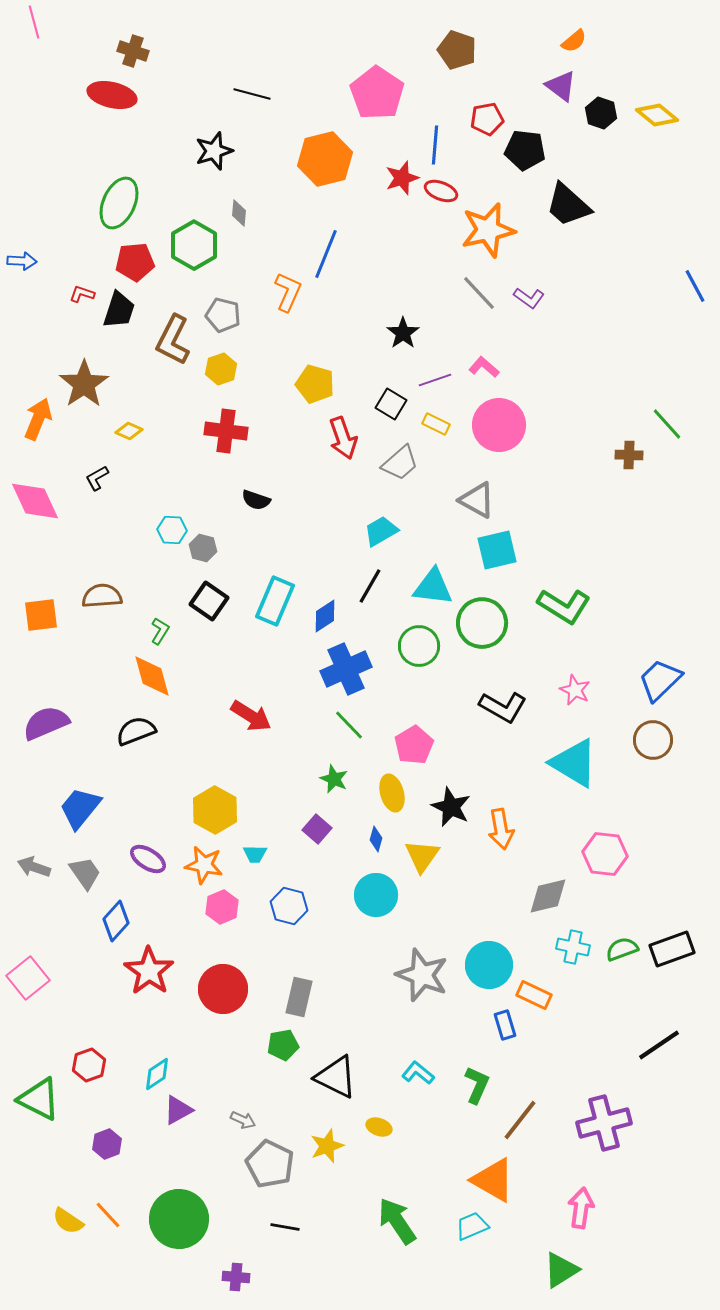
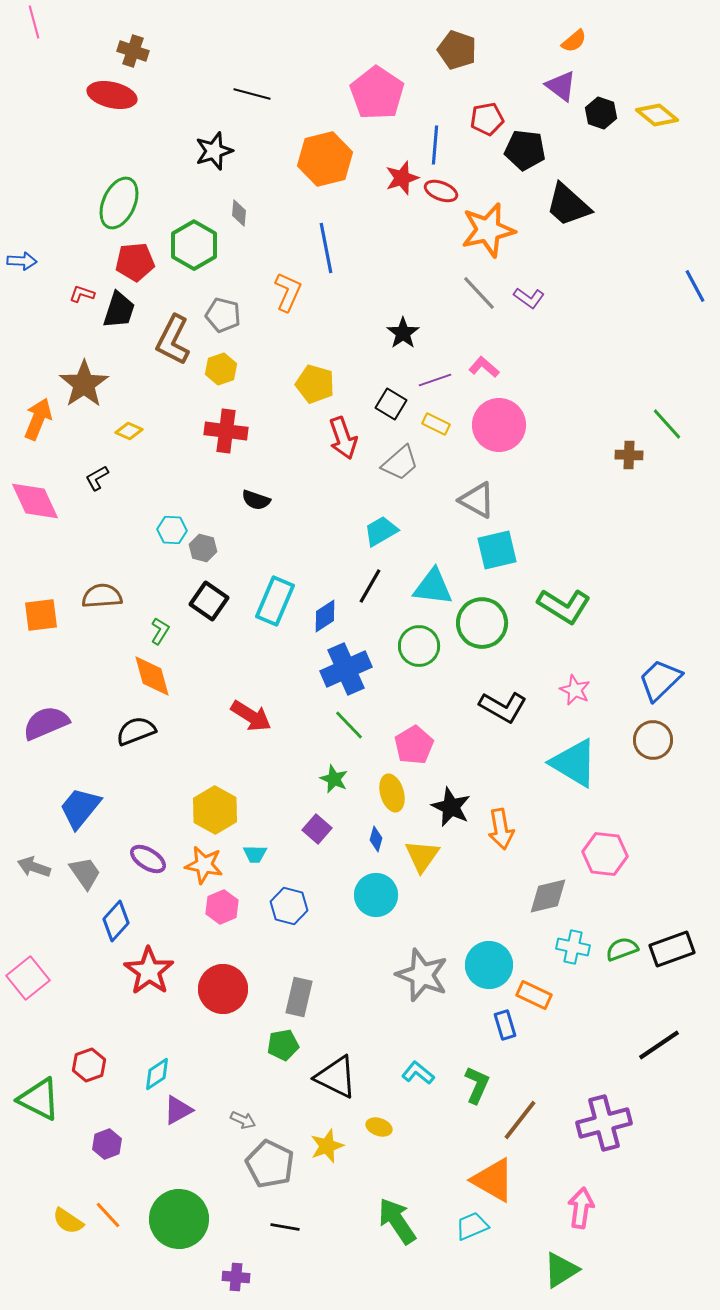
blue line at (326, 254): moved 6 px up; rotated 33 degrees counterclockwise
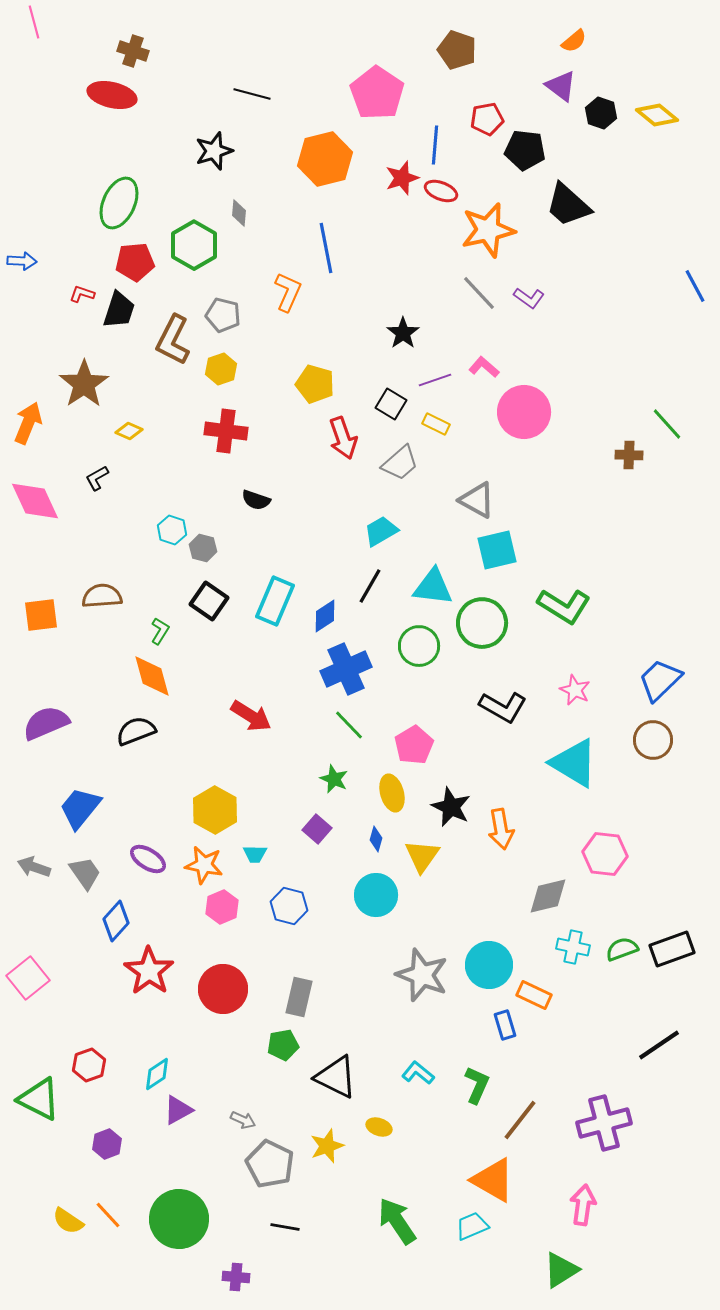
orange arrow at (38, 419): moved 10 px left, 4 px down
pink circle at (499, 425): moved 25 px right, 13 px up
cyan hexagon at (172, 530): rotated 16 degrees clockwise
pink arrow at (581, 1208): moved 2 px right, 3 px up
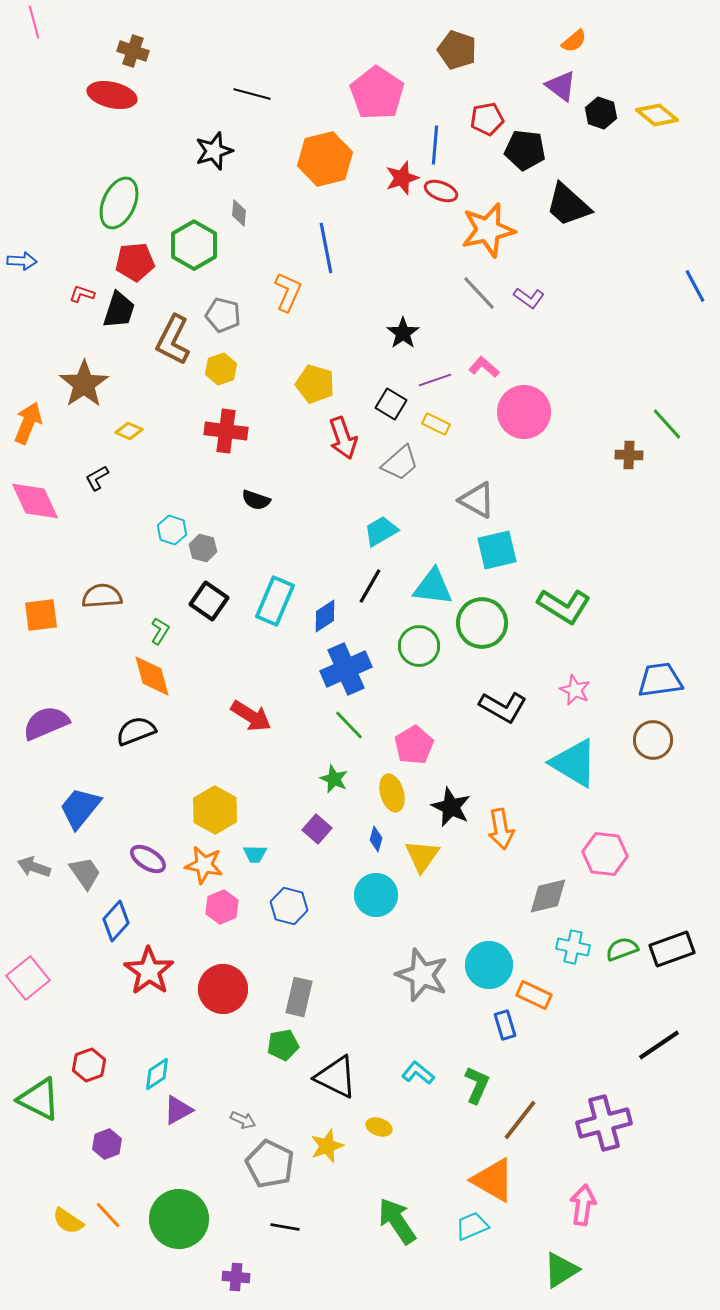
blue trapezoid at (660, 680): rotated 36 degrees clockwise
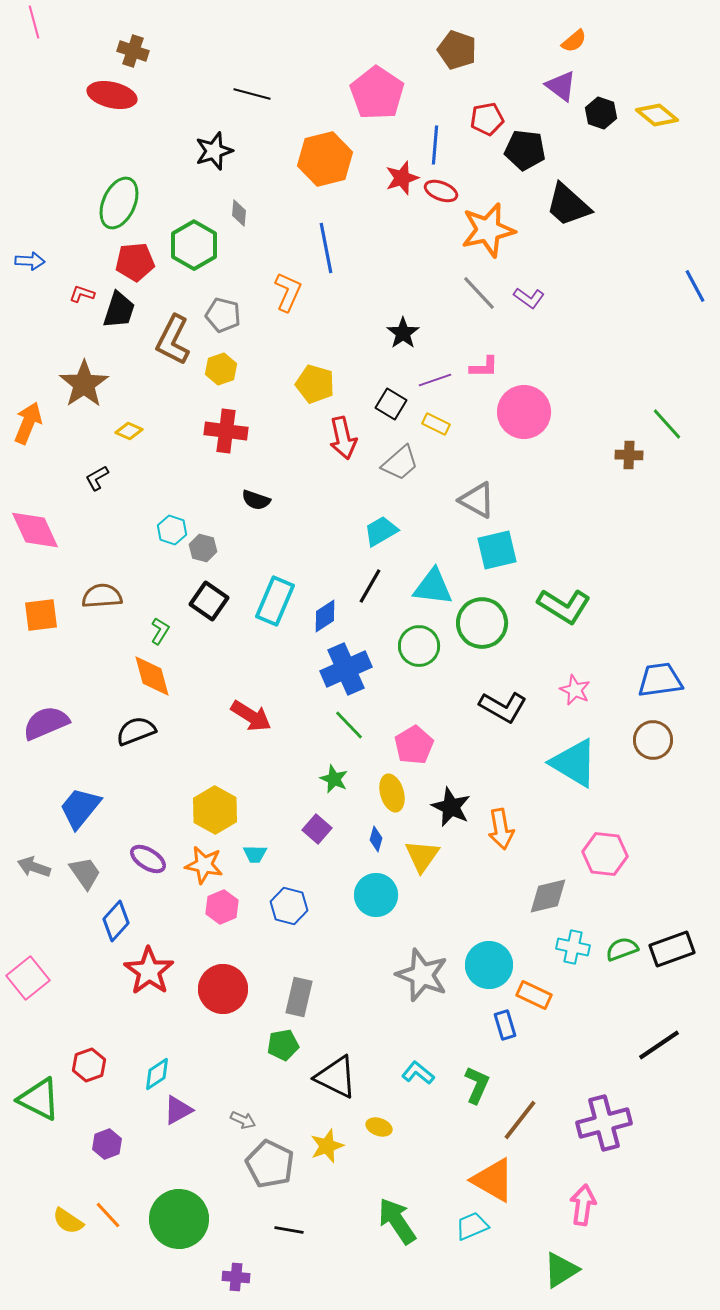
blue arrow at (22, 261): moved 8 px right
pink L-shape at (484, 367): rotated 140 degrees clockwise
red arrow at (343, 438): rotated 6 degrees clockwise
pink diamond at (35, 501): moved 29 px down
black line at (285, 1227): moved 4 px right, 3 px down
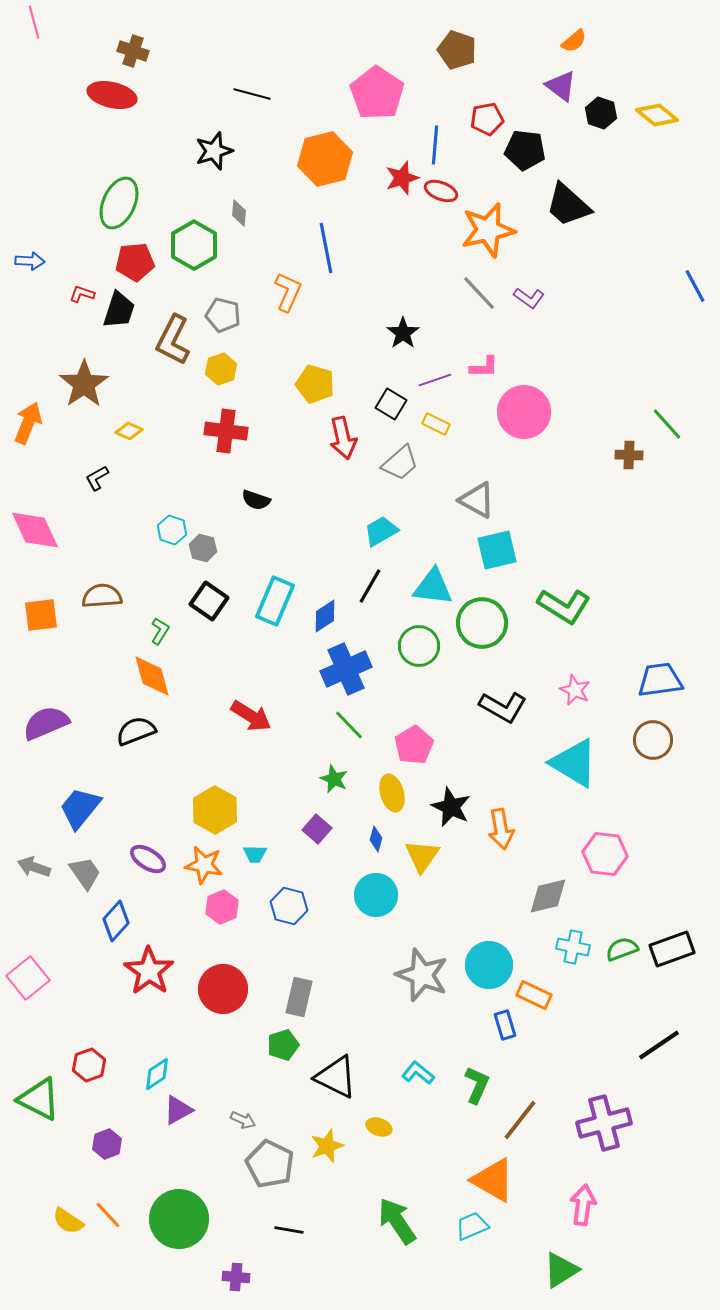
green pentagon at (283, 1045): rotated 8 degrees counterclockwise
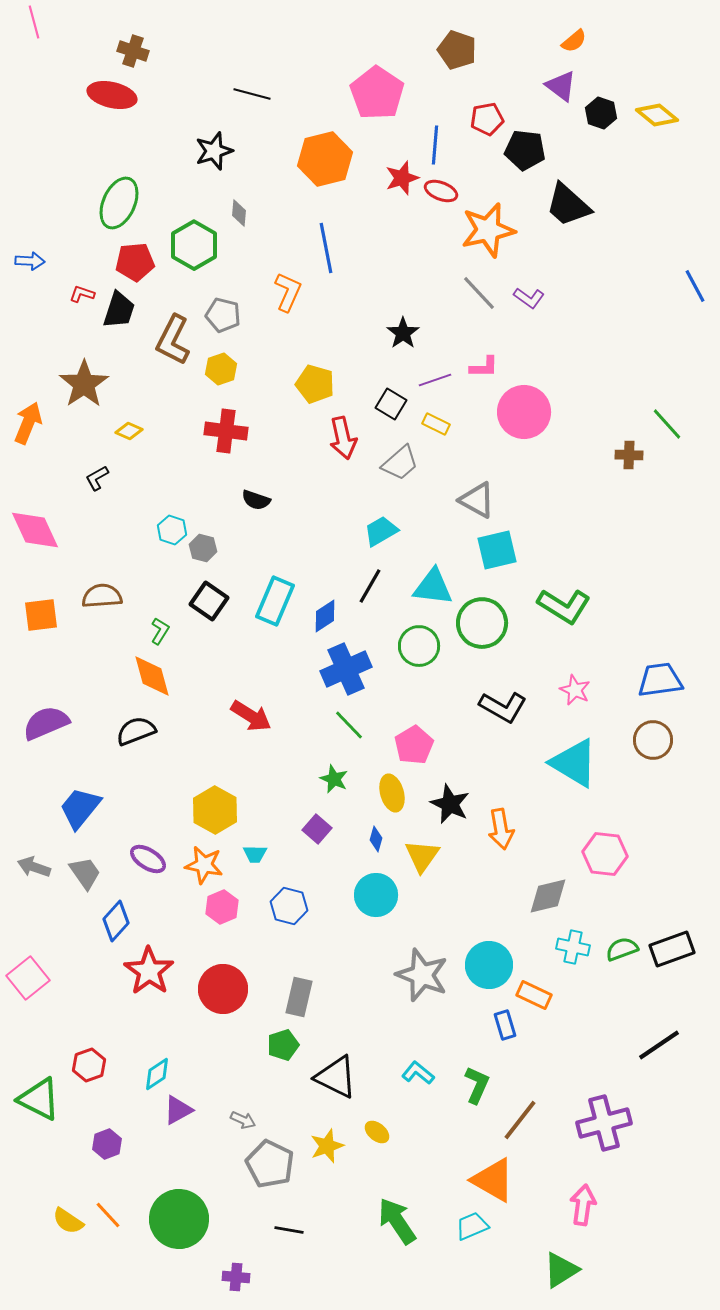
black star at (451, 807): moved 1 px left, 3 px up
yellow ellipse at (379, 1127): moved 2 px left, 5 px down; rotated 20 degrees clockwise
